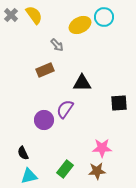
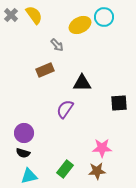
purple circle: moved 20 px left, 13 px down
black semicircle: rotated 48 degrees counterclockwise
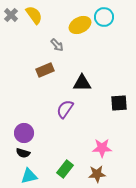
brown star: moved 3 px down
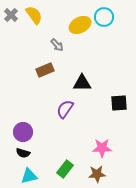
purple circle: moved 1 px left, 1 px up
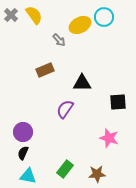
gray arrow: moved 2 px right, 5 px up
black square: moved 1 px left, 1 px up
pink star: moved 7 px right, 10 px up; rotated 18 degrees clockwise
black semicircle: rotated 96 degrees clockwise
cyan triangle: moved 1 px left; rotated 24 degrees clockwise
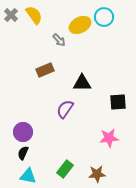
pink star: rotated 24 degrees counterclockwise
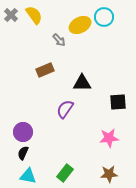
green rectangle: moved 4 px down
brown star: moved 12 px right
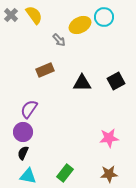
black square: moved 2 px left, 21 px up; rotated 24 degrees counterclockwise
purple semicircle: moved 36 px left
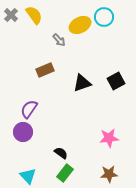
black triangle: rotated 18 degrees counterclockwise
black semicircle: moved 38 px right; rotated 104 degrees clockwise
cyan triangle: rotated 36 degrees clockwise
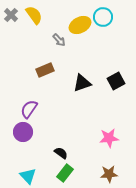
cyan circle: moved 1 px left
